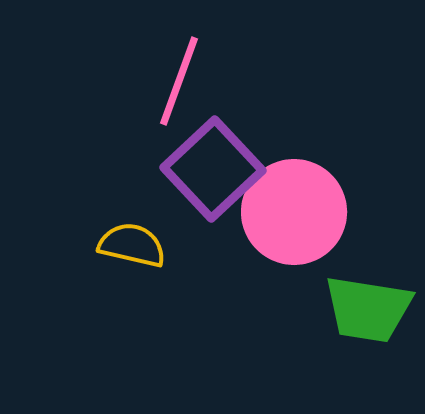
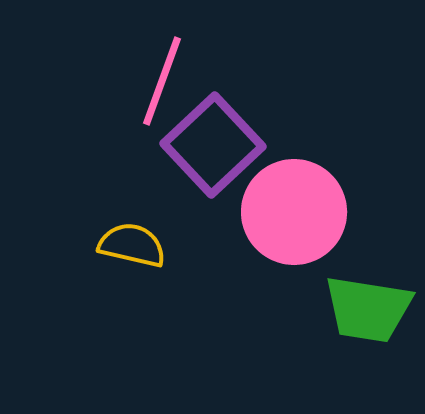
pink line: moved 17 px left
purple square: moved 24 px up
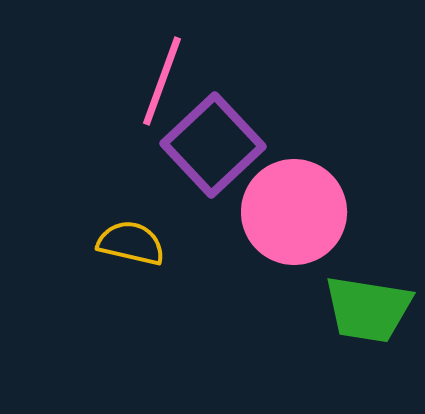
yellow semicircle: moved 1 px left, 2 px up
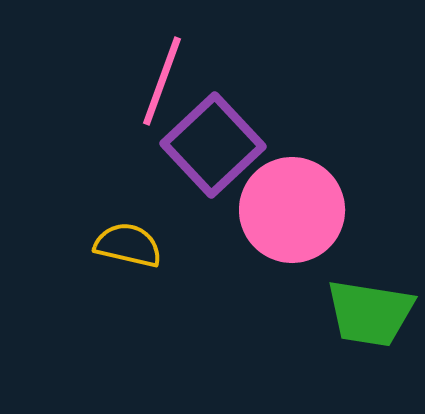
pink circle: moved 2 px left, 2 px up
yellow semicircle: moved 3 px left, 2 px down
green trapezoid: moved 2 px right, 4 px down
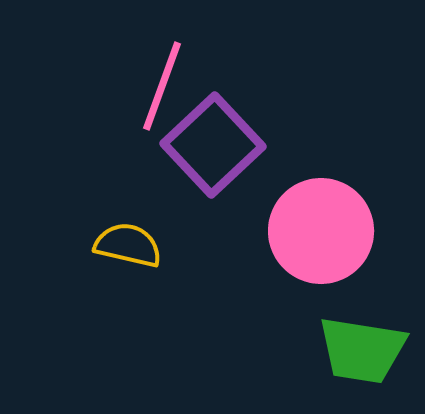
pink line: moved 5 px down
pink circle: moved 29 px right, 21 px down
green trapezoid: moved 8 px left, 37 px down
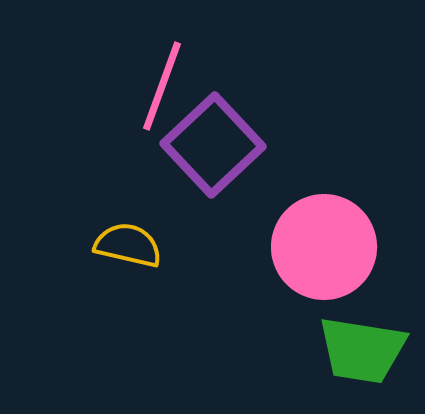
pink circle: moved 3 px right, 16 px down
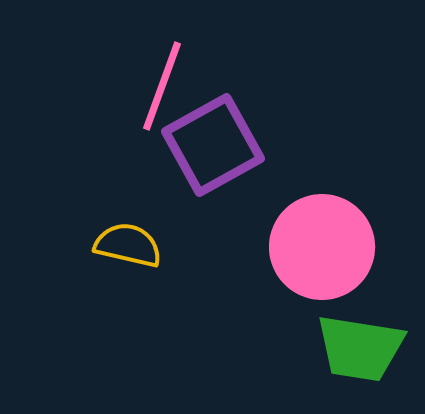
purple square: rotated 14 degrees clockwise
pink circle: moved 2 px left
green trapezoid: moved 2 px left, 2 px up
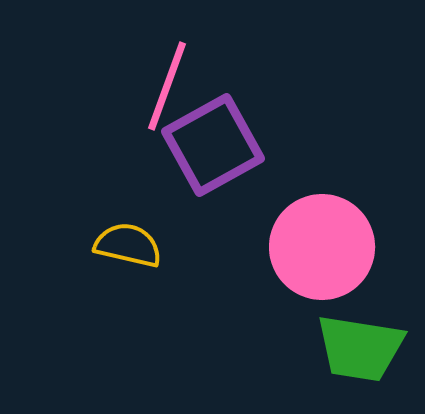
pink line: moved 5 px right
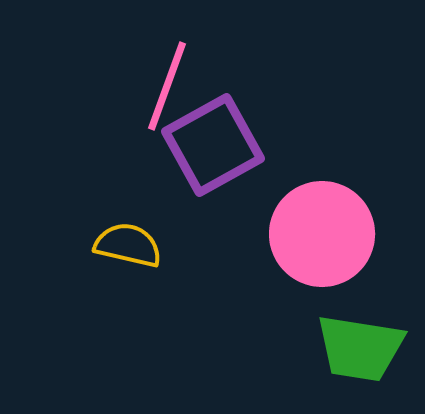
pink circle: moved 13 px up
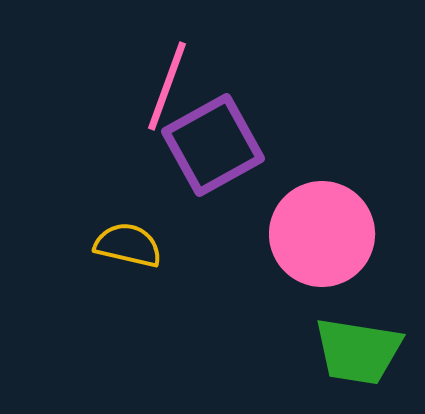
green trapezoid: moved 2 px left, 3 px down
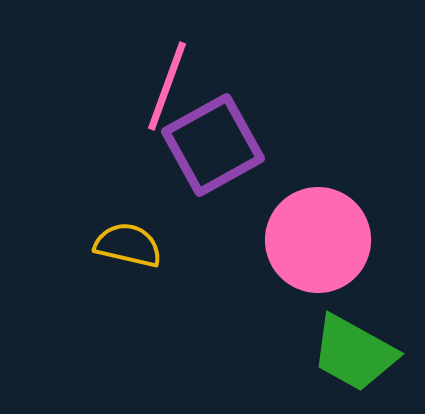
pink circle: moved 4 px left, 6 px down
green trapezoid: moved 4 px left, 2 px down; rotated 20 degrees clockwise
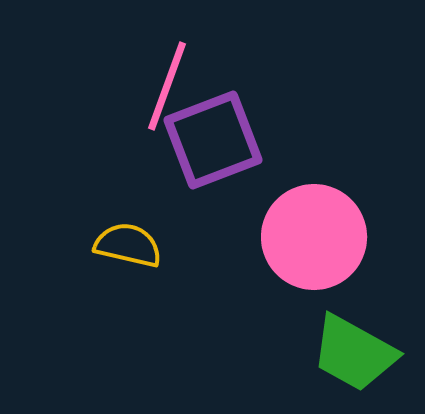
purple square: moved 5 px up; rotated 8 degrees clockwise
pink circle: moved 4 px left, 3 px up
